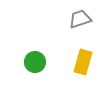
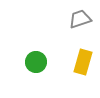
green circle: moved 1 px right
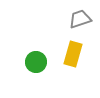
yellow rectangle: moved 10 px left, 8 px up
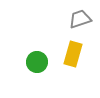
green circle: moved 1 px right
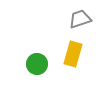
green circle: moved 2 px down
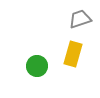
green circle: moved 2 px down
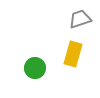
green circle: moved 2 px left, 2 px down
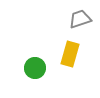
yellow rectangle: moved 3 px left
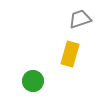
green circle: moved 2 px left, 13 px down
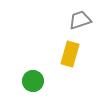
gray trapezoid: moved 1 px down
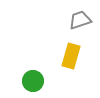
yellow rectangle: moved 1 px right, 2 px down
